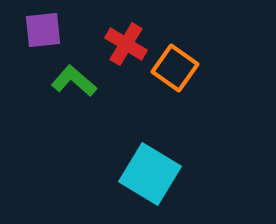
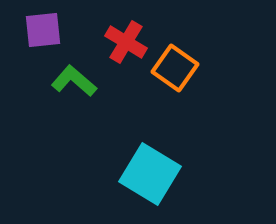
red cross: moved 2 px up
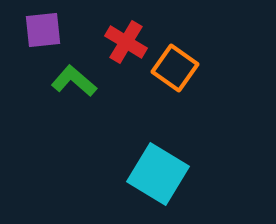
cyan square: moved 8 px right
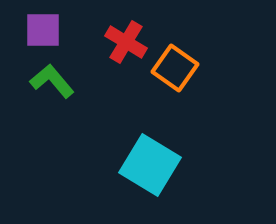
purple square: rotated 6 degrees clockwise
green L-shape: moved 22 px left; rotated 9 degrees clockwise
cyan square: moved 8 px left, 9 px up
